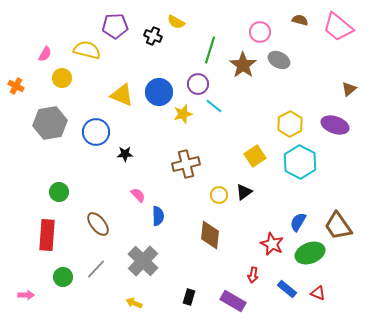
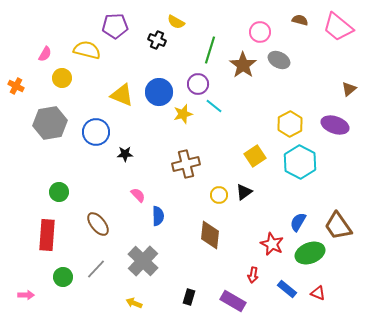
black cross at (153, 36): moved 4 px right, 4 px down
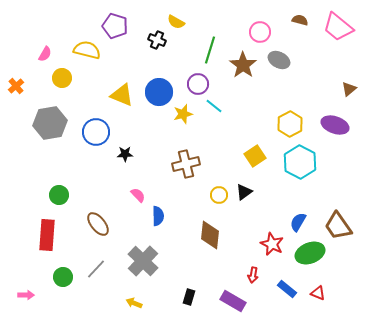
purple pentagon at (115, 26): rotated 20 degrees clockwise
orange cross at (16, 86): rotated 21 degrees clockwise
green circle at (59, 192): moved 3 px down
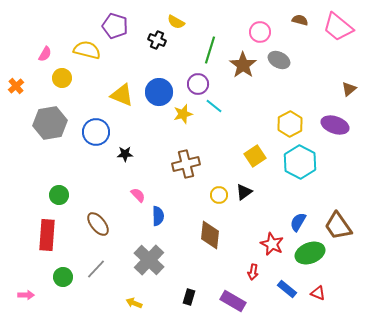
gray cross at (143, 261): moved 6 px right, 1 px up
red arrow at (253, 275): moved 3 px up
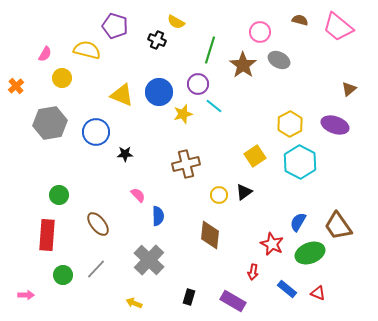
green circle at (63, 277): moved 2 px up
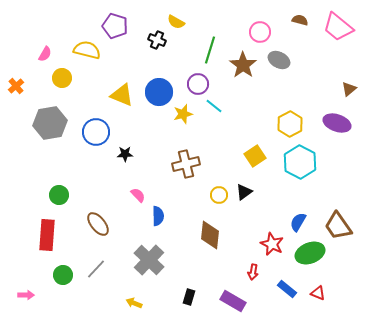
purple ellipse at (335, 125): moved 2 px right, 2 px up
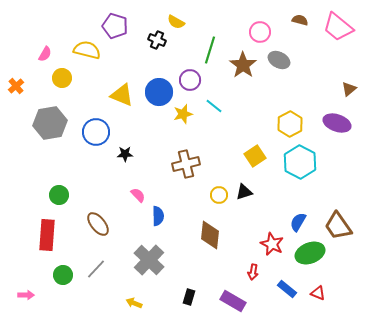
purple circle at (198, 84): moved 8 px left, 4 px up
black triangle at (244, 192): rotated 18 degrees clockwise
